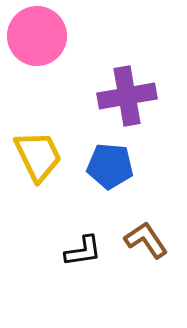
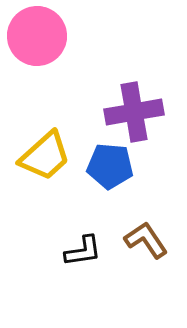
purple cross: moved 7 px right, 16 px down
yellow trapezoid: moved 7 px right; rotated 74 degrees clockwise
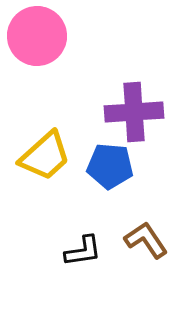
purple cross: rotated 6 degrees clockwise
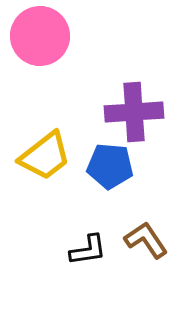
pink circle: moved 3 px right
yellow trapezoid: rotated 4 degrees clockwise
black L-shape: moved 5 px right, 1 px up
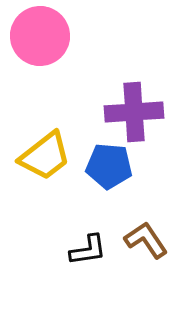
blue pentagon: moved 1 px left
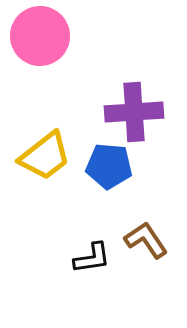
black L-shape: moved 4 px right, 8 px down
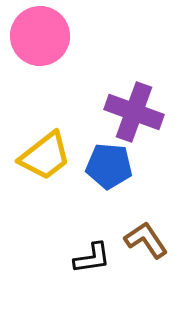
purple cross: rotated 24 degrees clockwise
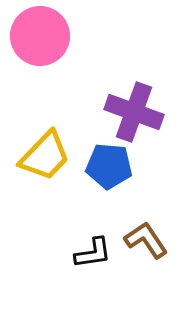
yellow trapezoid: rotated 8 degrees counterclockwise
black L-shape: moved 1 px right, 5 px up
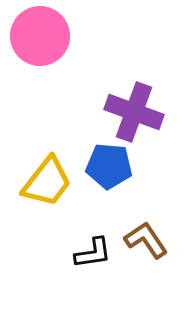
yellow trapezoid: moved 2 px right, 26 px down; rotated 6 degrees counterclockwise
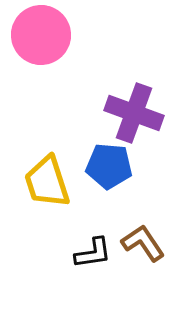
pink circle: moved 1 px right, 1 px up
purple cross: moved 1 px down
yellow trapezoid: rotated 124 degrees clockwise
brown L-shape: moved 3 px left, 3 px down
